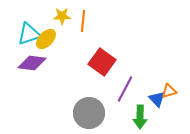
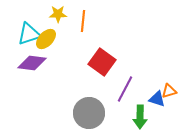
yellow star: moved 4 px left, 2 px up
blue triangle: rotated 30 degrees counterclockwise
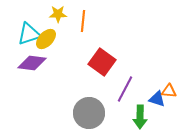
orange triangle: rotated 21 degrees clockwise
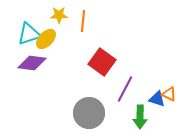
yellow star: moved 1 px right, 1 px down
orange triangle: moved 3 px down; rotated 21 degrees clockwise
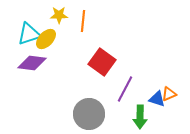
orange triangle: rotated 49 degrees counterclockwise
gray circle: moved 1 px down
